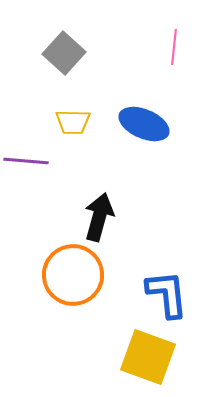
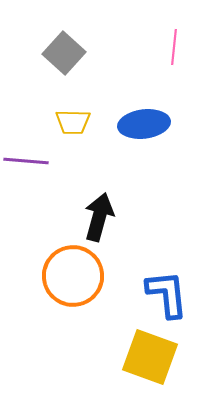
blue ellipse: rotated 30 degrees counterclockwise
orange circle: moved 1 px down
yellow square: moved 2 px right
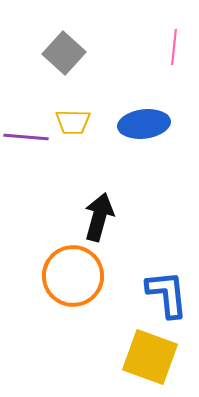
purple line: moved 24 px up
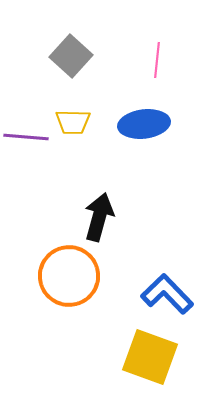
pink line: moved 17 px left, 13 px down
gray square: moved 7 px right, 3 px down
orange circle: moved 4 px left
blue L-shape: rotated 38 degrees counterclockwise
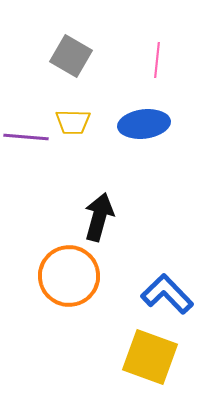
gray square: rotated 12 degrees counterclockwise
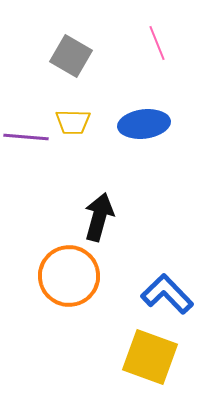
pink line: moved 17 px up; rotated 28 degrees counterclockwise
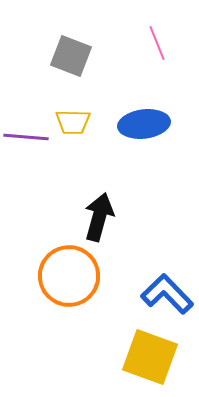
gray square: rotated 9 degrees counterclockwise
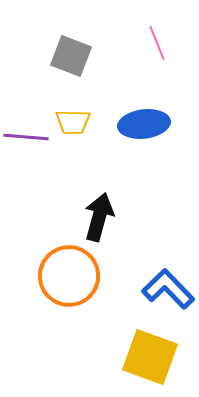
blue L-shape: moved 1 px right, 5 px up
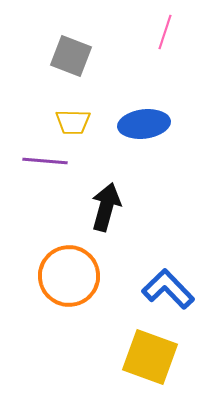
pink line: moved 8 px right, 11 px up; rotated 40 degrees clockwise
purple line: moved 19 px right, 24 px down
black arrow: moved 7 px right, 10 px up
